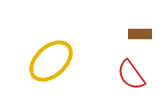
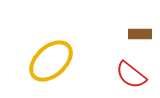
red semicircle: rotated 16 degrees counterclockwise
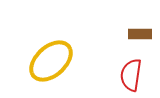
red semicircle: rotated 60 degrees clockwise
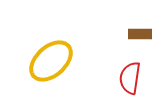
red semicircle: moved 1 px left, 3 px down
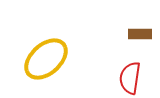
yellow ellipse: moved 5 px left, 2 px up
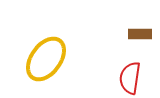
yellow ellipse: rotated 12 degrees counterclockwise
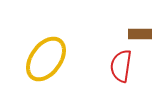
red semicircle: moved 9 px left, 12 px up
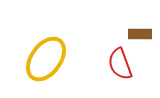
red semicircle: moved 1 px left, 2 px up; rotated 28 degrees counterclockwise
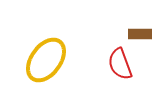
yellow ellipse: moved 1 px down
